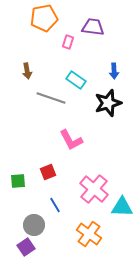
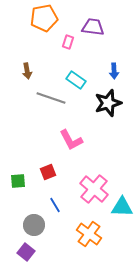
purple square: moved 5 px down; rotated 18 degrees counterclockwise
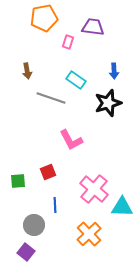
blue line: rotated 28 degrees clockwise
orange cross: rotated 10 degrees clockwise
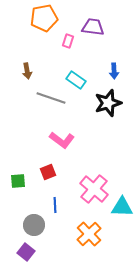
pink rectangle: moved 1 px up
pink L-shape: moved 9 px left; rotated 25 degrees counterclockwise
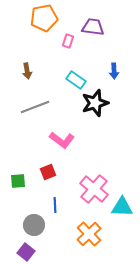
gray line: moved 16 px left, 9 px down; rotated 40 degrees counterclockwise
black star: moved 13 px left
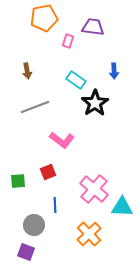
black star: rotated 16 degrees counterclockwise
purple square: rotated 18 degrees counterclockwise
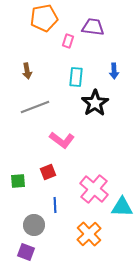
cyan rectangle: moved 3 px up; rotated 60 degrees clockwise
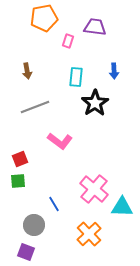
purple trapezoid: moved 2 px right
pink L-shape: moved 2 px left, 1 px down
red square: moved 28 px left, 13 px up
blue line: moved 1 px left, 1 px up; rotated 28 degrees counterclockwise
